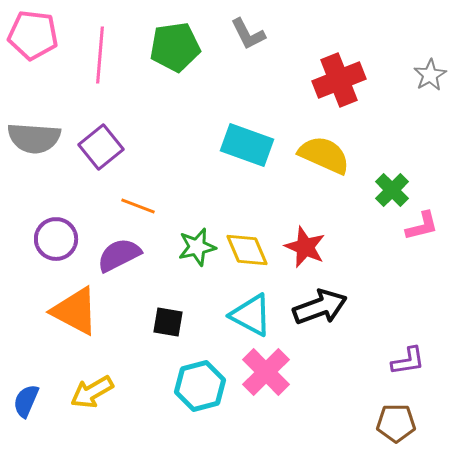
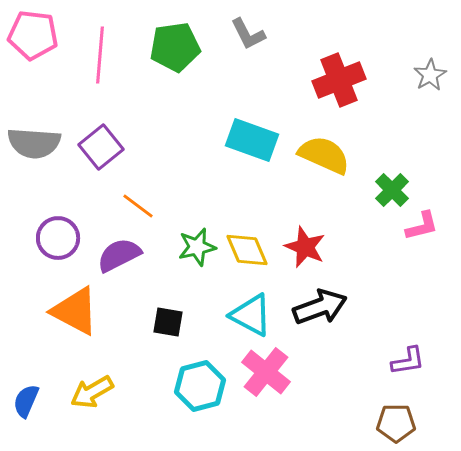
gray semicircle: moved 5 px down
cyan rectangle: moved 5 px right, 5 px up
orange line: rotated 16 degrees clockwise
purple circle: moved 2 px right, 1 px up
pink cross: rotated 6 degrees counterclockwise
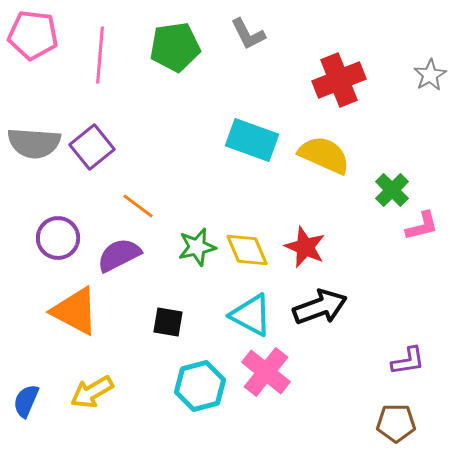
purple square: moved 9 px left
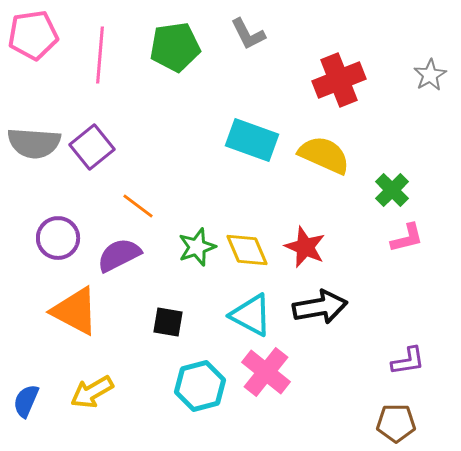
pink pentagon: rotated 15 degrees counterclockwise
pink L-shape: moved 15 px left, 12 px down
green star: rotated 6 degrees counterclockwise
black arrow: rotated 10 degrees clockwise
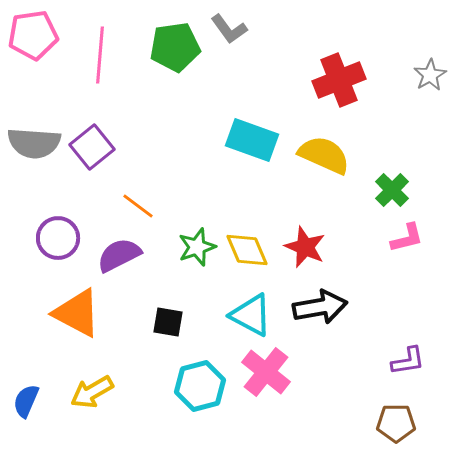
gray L-shape: moved 19 px left, 5 px up; rotated 9 degrees counterclockwise
orange triangle: moved 2 px right, 2 px down
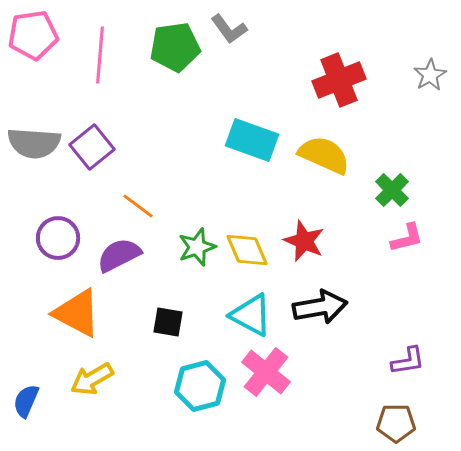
red star: moved 1 px left, 6 px up
yellow arrow: moved 13 px up
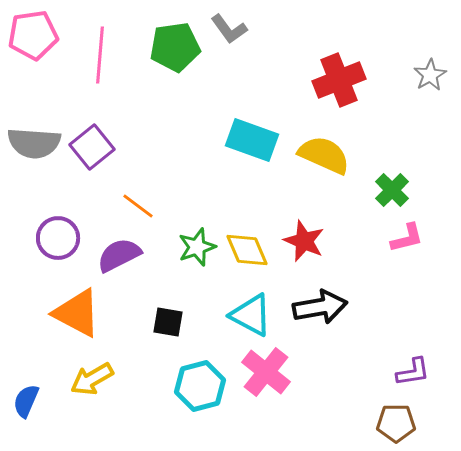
purple L-shape: moved 5 px right, 11 px down
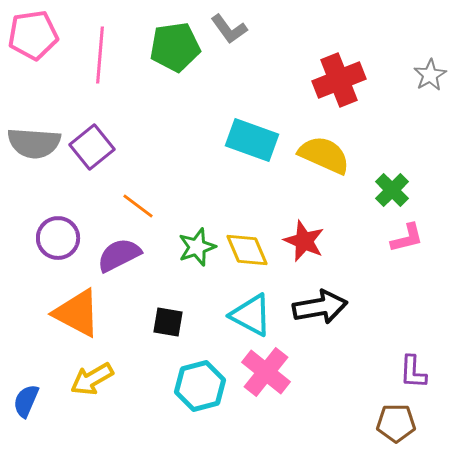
purple L-shape: rotated 102 degrees clockwise
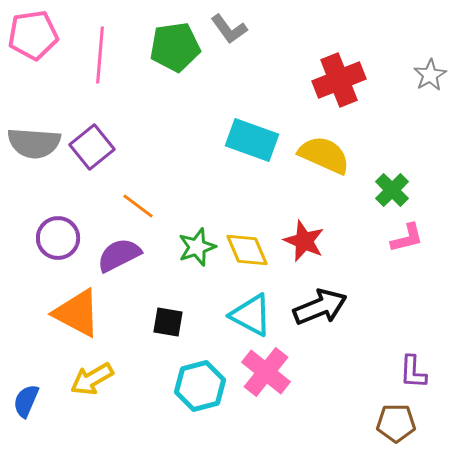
black arrow: rotated 12 degrees counterclockwise
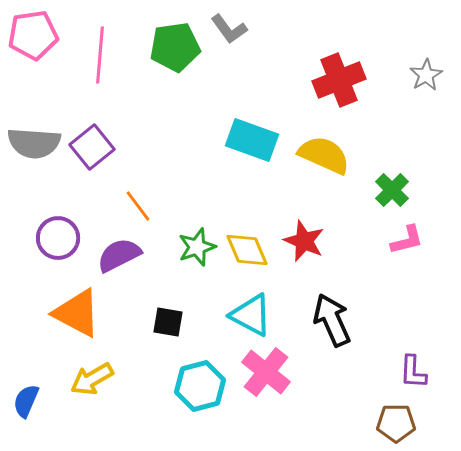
gray star: moved 4 px left
orange line: rotated 16 degrees clockwise
pink L-shape: moved 2 px down
black arrow: moved 12 px right, 13 px down; rotated 92 degrees counterclockwise
